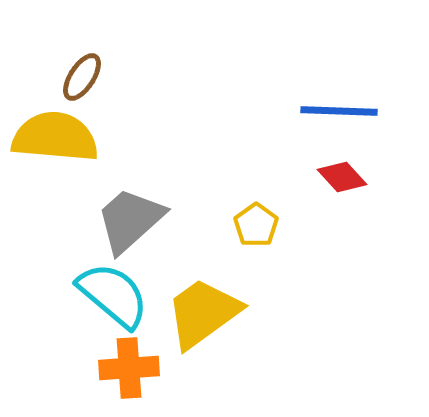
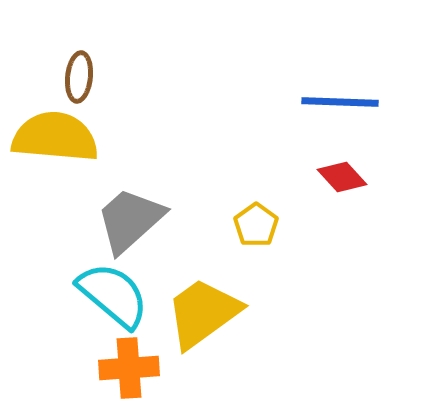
brown ellipse: moved 3 px left; rotated 27 degrees counterclockwise
blue line: moved 1 px right, 9 px up
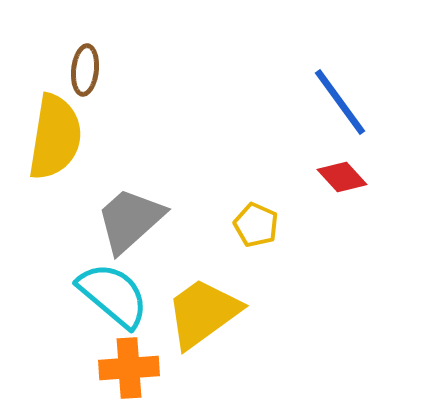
brown ellipse: moved 6 px right, 7 px up
blue line: rotated 52 degrees clockwise
yellow semicircle: rotated 94 degrees clockwise
yellow pentagon: rotated 12 degrees counterclockwise
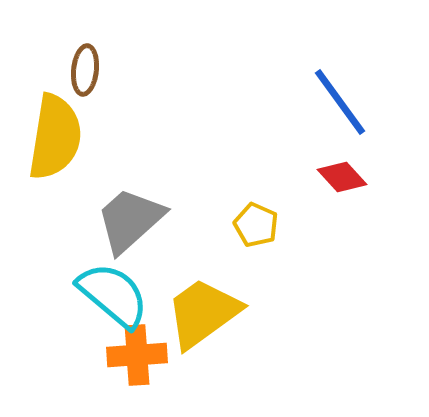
orange cross: moved 8 px right, 13 px up
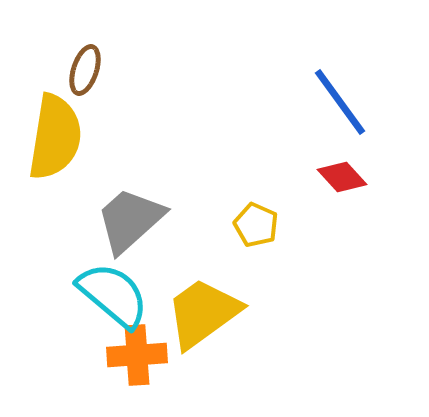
brown ellipse: rotated 12 degrees clockwise
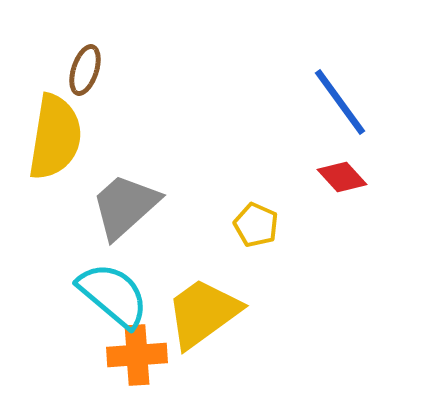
gray trapezoid: moved 5 px left, 14 px up
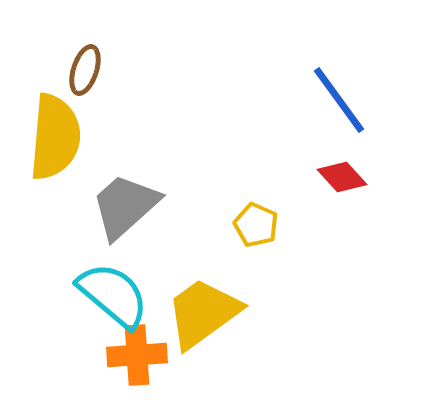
blue line: moved 1 px left, 2 px up
yellow semicircle: rotated 4 degrees counterclockwise
